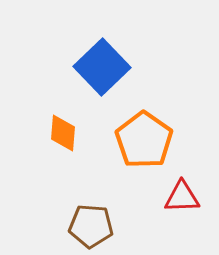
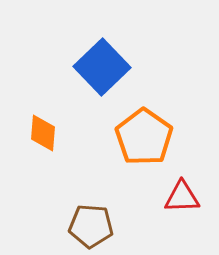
orange diamond: moved 20 px left
orange pentagon: moved 3 px up
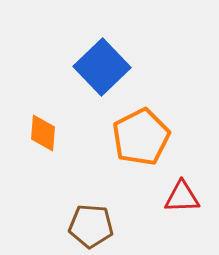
orange pentagon: moved 3 px left; rotated 10 degrees clockwise
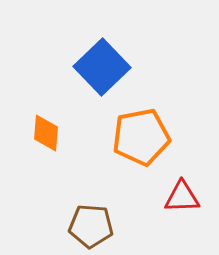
orange diamond: moved 3 px right
orange pentagon: rotated 16 degrees clockwise
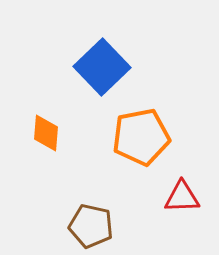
brown pentagon: rotated 9 degrees clockwise
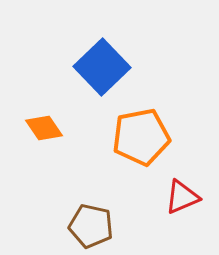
orange diamond: moved 2 px left, 5 px up; rotated 39 degrees counterclockwise
red triangle: rotated 21 degrees counterclockwise
